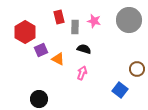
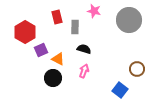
red rectangle: moved 2 px left
pink star: moved 10 px up
pink arrow: moved 2 px right, 2 px up
black circle: moved 14 px right, 21 px up
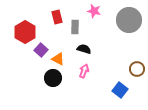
purple square: rotated 24 degrees counterclockwise
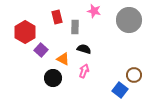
orange triangle: moved 5 px right
brown circle: moved 3 px left, 6 px down
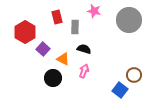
purple square: moved 2 px right, 1 px up
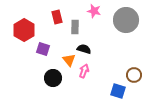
gray circle: moved 3 px left
red hexagon: moved 1 px left, 2 px up
purple square: rotated 24 degrees counterclockwise
orange triangle: moved 6 px right, 1 px down; rotated 24 degrees clockwise
blue square: moved 2 px left, 1 px down; rotated 21 degrees counterclockwise
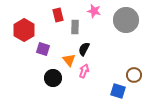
red rectangle: moved 1 px right, 2 px up
black semicircle: rotated 80 degrees counterclockwise
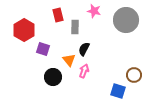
black circle: moved 1 px up
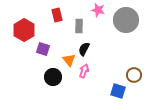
pink star: moved 4 px right, 1 px up
red rectangle: moved 1 px left
gray rectangle: moved 4 px right, 1 px up
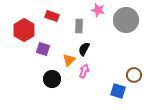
red rectangle: moved 5 px left, 1 px down; rotated 56 degrees counterclockwise
orange triangle: rotated 24 degrees clockwise
black circle: moved 1 px left, 2 px down
